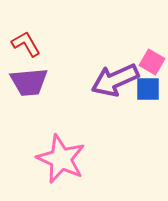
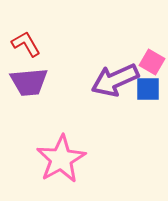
pink star: rotated 18 degrees clockwise
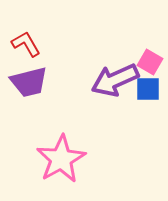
pink square: moved 2 px left
purple trapezoid: rotated 9 degrees counterclockwise
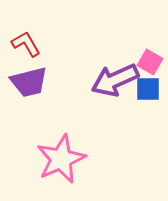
pink star: rotated 6 degrees clockwise
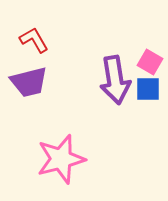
red L-shape: moved 8 px right, 4 px up
purple arrow: rotated 75 degrees counterclockwise
pink star: rotated 9 degrees clockwise
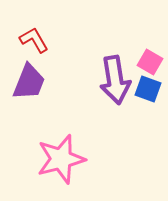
purple trapezoid: rotated 54 degrees counterclockwise
blue square: rotated 20 degrees clockwise
